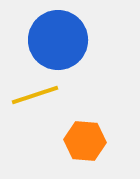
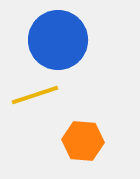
orange hexagon: moved 2 px left
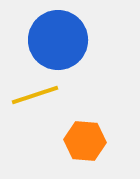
orange hexagon: moved 2 px right
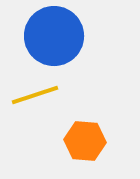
blue circle: moved 4 px left, 4 px up
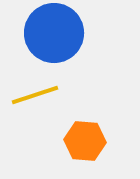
blue circle: moved 3 px up
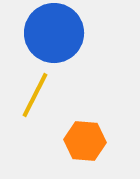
yellow line: rotated 45 degrees counterclockwise
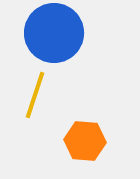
yellow line: rotated 9 degrees counterclockwise
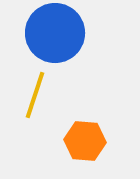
blue circle: moved 1 px right
